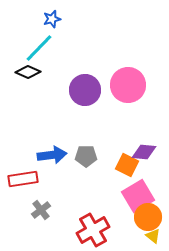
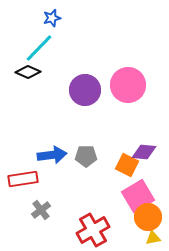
blue star: moved 1 px up
yellow triangle: moved 2 px down; rotated 49 degrees counterclockwise
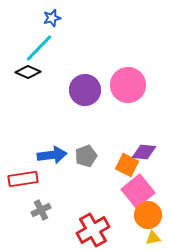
gray pentagon: rotated 20 degrees counterclockwise
pink square: moved 5 px up; rotated 8 degrees counterclockwise
gray cross: rotated 12 degrees clockwise
orange circle: moved 2 px up
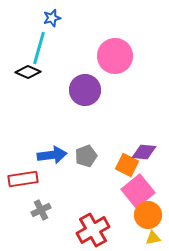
cyan line: rotated 28 degrees counterclockwise
pink circle: moved 13 px left, 29 px up
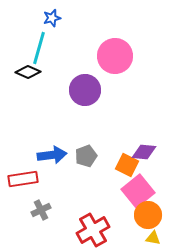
yellow triangle: rotated 21 degrees clockwise
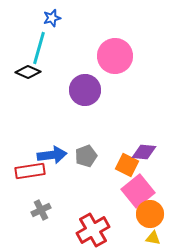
red rectangle: moved 7 px right, 8 px up
orange circle: moved 2 px right, 1 px up
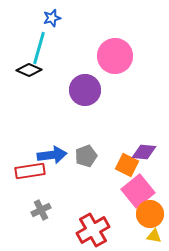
black diamond: moved 1 px right, 2 px up
yellow triangle: moved 1 px right, 2 px up
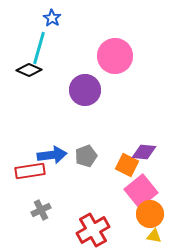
blue star: rotated 24 degrees counterclockwise
pink square: moved 3 px right
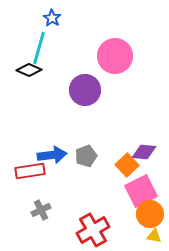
orange square: rotated 20 degrees clockwise
pink square: rotated 12 degrees clockwise
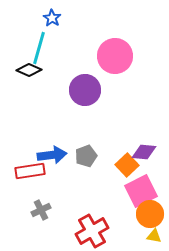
red cross: moved 1 px left, 1 px down
